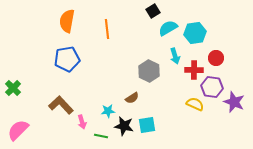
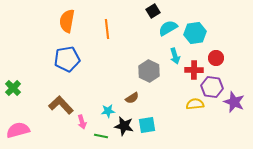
yellow semicircle: rotated 30 degrees counterclockwise
pink semicircle: rotated 30 degrees clockwise
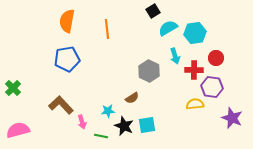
purple star: moved 2 px left, 16 px down
black star: rotated 12 degrees clockwise
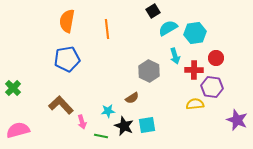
purple star: moved 5 px right, 2 px down
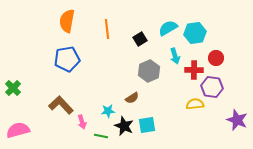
black square: moved 13 px left, 28 px down
gray hexagon: rotated 10 degrees clockwise
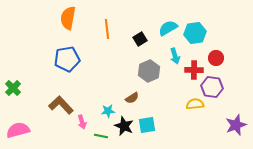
orange semicircle: moved 1 px right, 3 px up
purple star: moved 1 px left, 5 px down; rotated 30 degrees clockwise
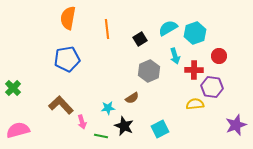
cyan hexagon: rotated 10 degrees counterclockwise
red circle: moved 3 px right, 2 px up
cyan star: moved 3 px up
cyan square: moved 13 px right, 4 px down; rotated 18 degrees counterclockwise
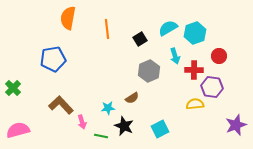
blue pentagon: moved 14 px left
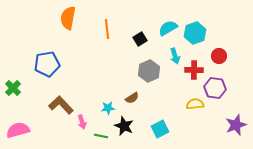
blue pentagon: moved 6 px left, 5 px down
purple hexagon: moved 3 px right, 1 px down
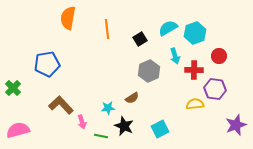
purple hexagon: moved 1 px down
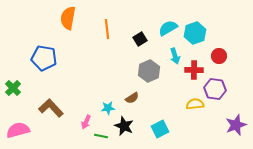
blue pentagon: moved 3 px left, 6 px up; rotated 20 degrees clockwise
brown L-shape: moved 10 px left, 3 px down
pink arrow: moved 4 px right; rotated 40 degrees clockwise
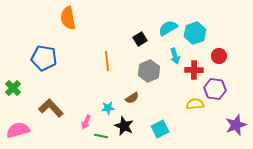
orange semicircle: rotated 20 degrees counterclockwise
orange line: moved 32 px down
